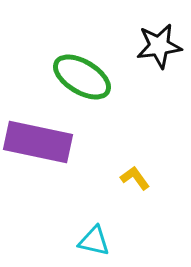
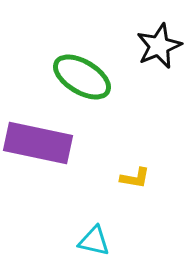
black star: rotated 15 degrees counterclockwise
purple rectangle: moved 1 px down
yellow L-shape: rotated 136 degrees clockwise
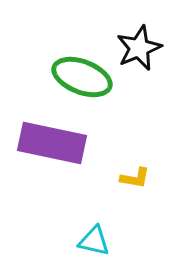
black star: moved 20 px left, 2 px down
green ellipse: rotated 10 degrees counterclockwise
purple rectangle: moved 14 px right
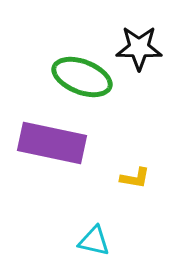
black star: rotated 24 degrees clockwise
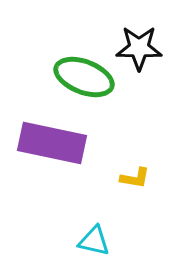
green ellipse: moved 2 px right
